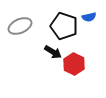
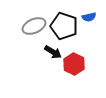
gray ellipse: moved 14 px right
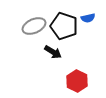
blue semicircle: moved 1 px left, 1 px down
red hexagon: moved 3 px right, 17 px down
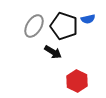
blue semicircle: moved 1 px down
gray ellipse: rotated 35 degrees counterclockwise
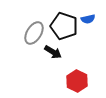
gray ellipse: moved 7 px down
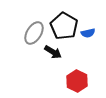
blue semicircle: moved 14 px down
black pentagon: rotated 12 degrees clockwise
